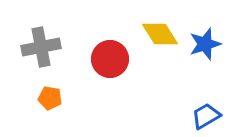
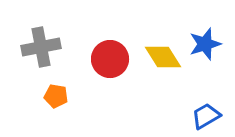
yellow diamond: moved 3 px right, 23 px down
orange pentagon: moved 6 px right, 2 px up
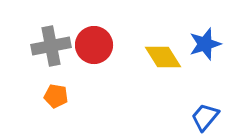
gray cross: moved 10 px right, 1 px up
red circle: moved 16 px left, 14 px up
blue trapezoid: moved 1 px left, 1 px down; rotated 20 degrees counterclockwise
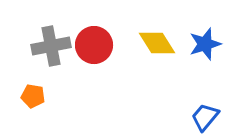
yellow diamond: moved 6 px left, 14 px up
orange pentagon: moved 23 px left
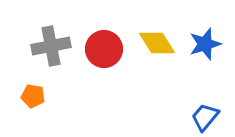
red circle: moved 10 px right, 4 px down
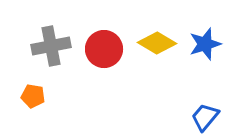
yellow diamond: rotated 27 degrees counterclockwise
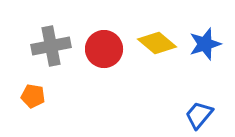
yellow diamond: rotated 9 degrees clockwise
blue trapezoid: moved 6 px left, 2 px up
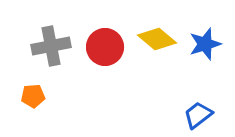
yellow diamond: moved 4 px up
red circle: moved 1 px right, 2 px up
orange pentagon: rotated 15 degrees counterclockwise
blue trapezoid: moved 1 px left; rotated 12 degrees clockwise
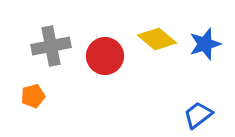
red circle: moved 9 px down
orange pentagon: rotated 10 degrees counterclockwise
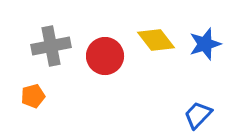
yellow diamond: moved 1 px left, 1 px down; rotated 12 degrees clockwise
blue trapezoid: rotated 8 degrees counterclockwise
